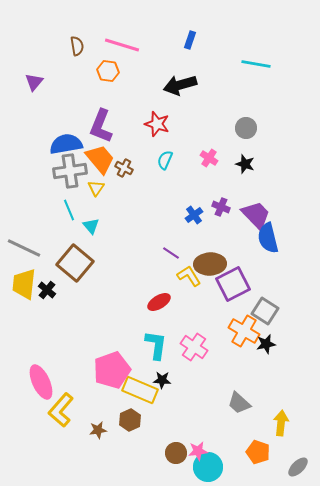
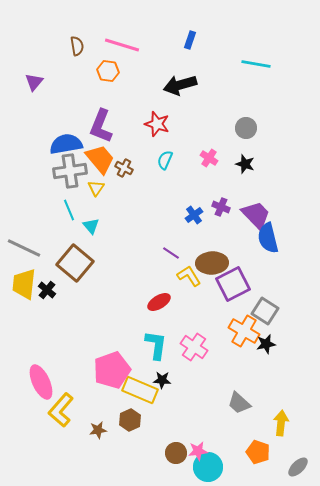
brown ellipse at (210, 264): moved 2 px right, 1 px up
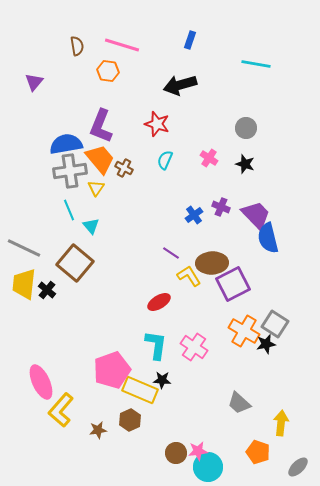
gray square at (265, 311): moved 10 px right, 13 px down
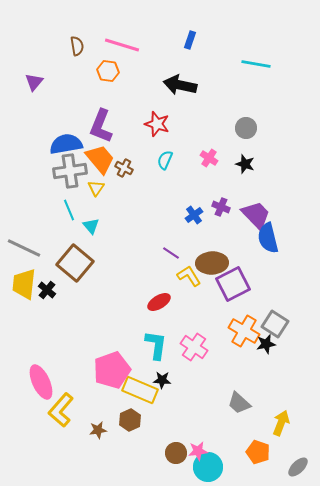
black arrow at (180, 85): rotated 28 degrees clockwise
yellow arrow at (281, 423): rotated 15 degrees clockwise
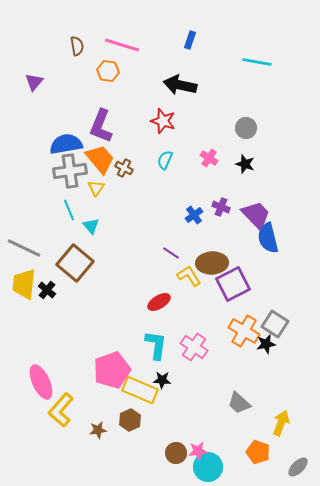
cyan line at (256, 64): moved 1 px right, 2 px up
red star at (157, 124): moved 6 px right, 3 px up
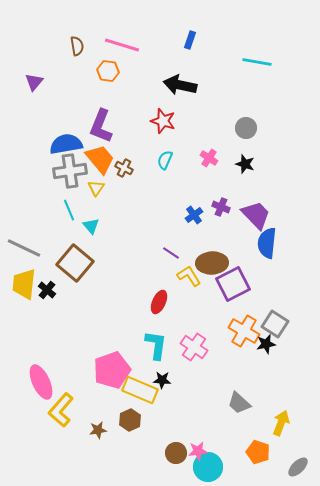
blue semicircle at (268, 238): moved 1 px left, 5 px down; rotated 20 degrees clockwise
red ellipse at (159, 302): rotated 35 degrees counterclockwise
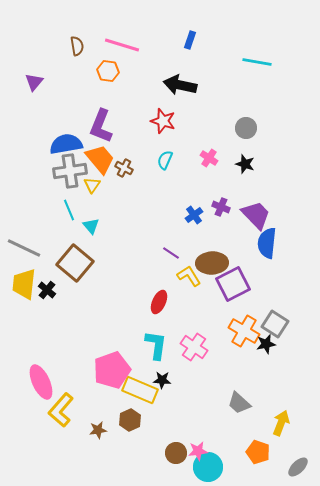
yellow triangle at (96, 188): moved 4 px left, 3 px up
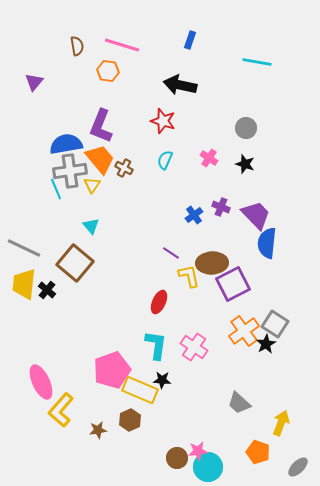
cyan line at (69, 210): moved 13 px left, 21 px up
yellow L-shape at (189, 276): rotated 20 degrees clockwise
orange cross at (244, 331): rotated 24 degrees clockwise
black star at (266, 344): rotated 18 degrees counterclockwise
brown circle at (176, 453): moved 1 px right, 5 px down
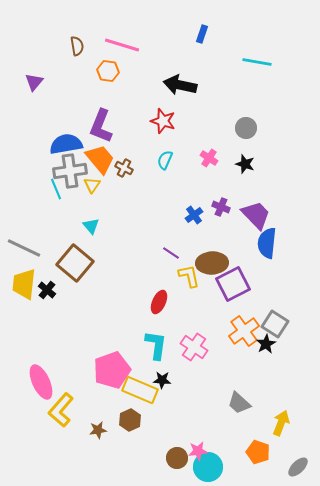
blue rectangle at (190, 40): moved 12 px right, 6 px up
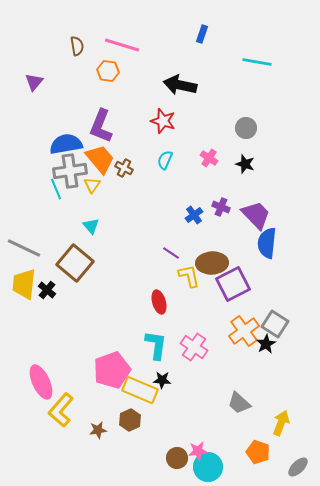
red ellipse at (159, 302): rotated 40 degrees counterclockwise
